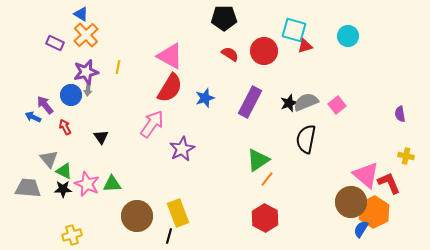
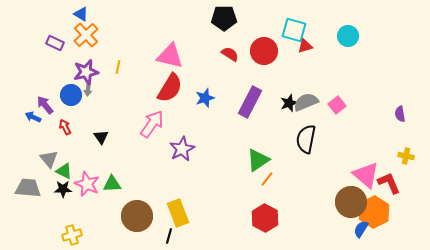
pink triangle at (170, 56): rotated 16 degrees counterclockwise
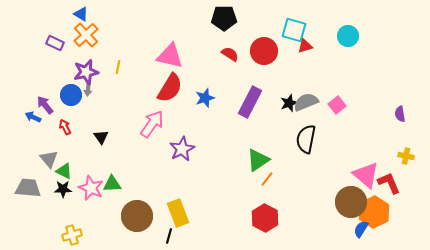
pink star at (87, 184): moved 4 px right, 4 px down
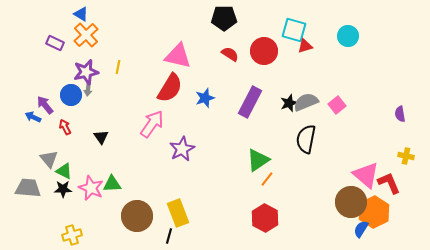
pink triangle at (170, 56): moved 8 px right
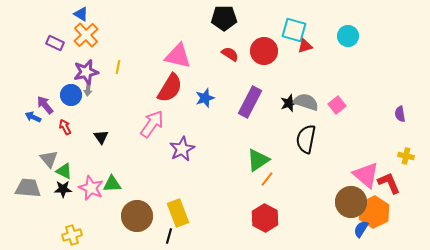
gray semicircle at (306, 102): rotated 40 degrees clockwise
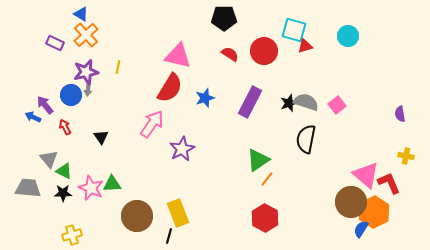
black star at (63, 189): moved 4 px down
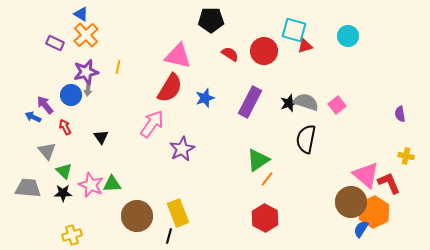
black pentagon at (224, 18): moved 13 px left, 2 px down
gray triangle at (49, 159): moved 2 px left, 8 px up
green triangle at (64, 171): rotated 18 degrees clockwise
pink star at (91, 188): moved 3 px up
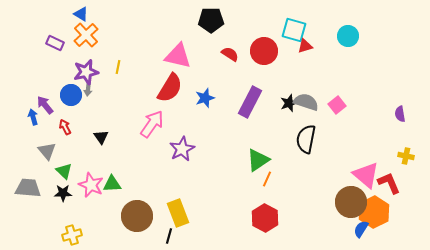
blue arrow at (33, 117): rotated 49 degrees clockwise
orange line at (267, 179): rotated 14 degrees counterclockwise
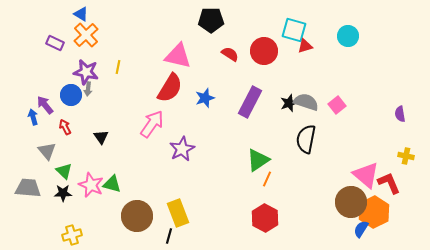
purple star at (86, 72): rotated 25 degrees clockwise
green triangle at (112, 184): rotated 18 degrees clockwise
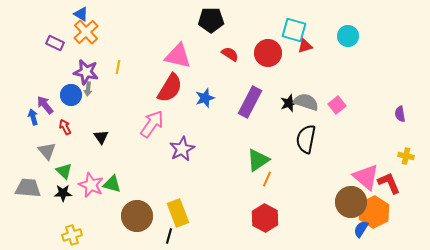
orange cross at (86, 35): moved 3 px up
red circle at (264, 51): moved 4 px right, 2 px down
pink triangle at (366, 175): moved 2 px down
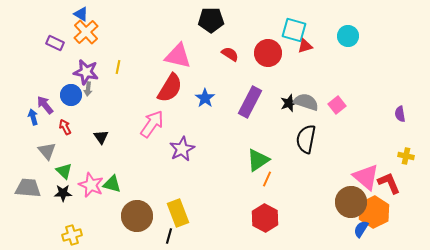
blue star at (205, 98): rotated 18 degrees counterclockwise
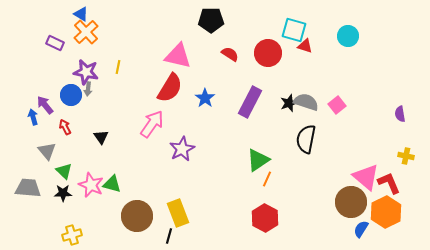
red triangle at (305, 46): rotated 35 degrees clockwise
orange hexagon at (374, 212): moved 12 px right
